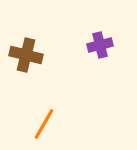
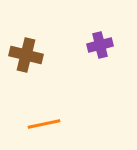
orange line: rotated 48 degrees clockwise
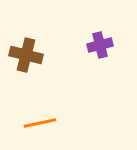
orange line: moved 4 px left, 1 px up
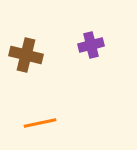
purple cross: moved 9 px left
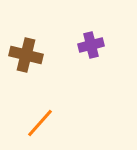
orange line: rotated 36 degrees counterclockwise
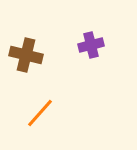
orange line: moved 10 px up
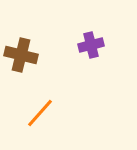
brown cross: moved 5 px left
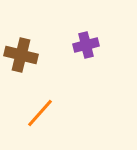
purple cross: moved 5 px left
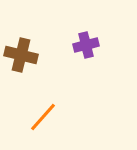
orange line: moved 3 px right, 4 px down
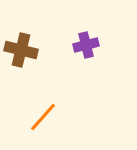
brown cross: moved 5 px up
